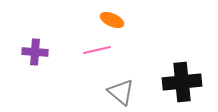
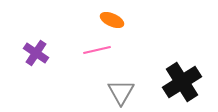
purple cross: moved 1 px right, 1 px down; rotated 30 degrees clockwise
black cross: rotated 27 degrees counterclockwise
gray triangle: rotated 20 degrees clockwise
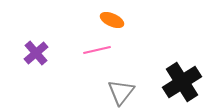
purple cross: rotated 15 degrees clockwise
gray triangle: rotated 8 degrees clockwise
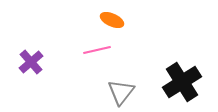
purple cross: moved 5 px left, 9 px down
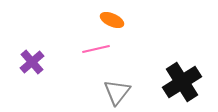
pink line: moved 1 px left, 1 px up
purple cross: moved 1 px right
gray triangle: moved 4 px left
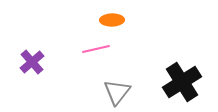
orange ellipse: rotated 25 degrees counterclockwise
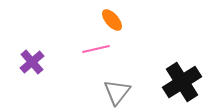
orange ellipse: rotated 50 degrees clockwise
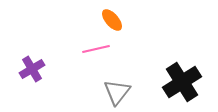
purple cross: moved 7 px down; rotated 10 degrees clockwise
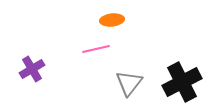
orange ellipse: rotated 55 degrees counterclockwise
black cross: rotated 6 degrees clockwise
gray triangle: moved 12 px right, 9 px up
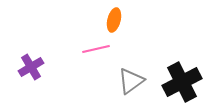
orange ellipse: moved 2 px right; rotated 70 degrees counterclockwise
purple cross: moved 1 px left, 2 px up
gray triangle: moved 2 px right, 2 px up; rotated 16 degrees clockwise
